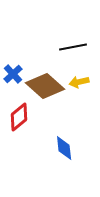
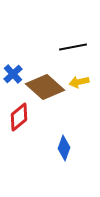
brown diamond: moved 1 px down
blue diamond: rotated 25 degrees clockwise
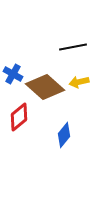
blue cross: rotated 18 degrees counterclockwise
blue diamond: moved 13 px up; rotated 20 degrees clockwise
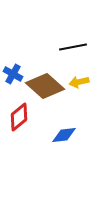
brown diamond: moved 1 px up
blue diamond: rotated 45 degrees clockwise
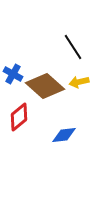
black line: rotated 68 degrees clockwise
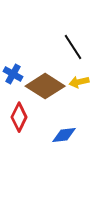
brown diamond: rotated 9 degrees counterclockwise
red diamond: rotated 24 degrees counterclockwise
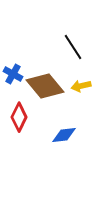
yellow arrow: moved 2 px right, 4 px down
brown diamond: rotated 18 degrees clockwise
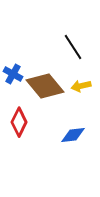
red diamond: moved 5 px down
blue diamond: moved 9 px right
